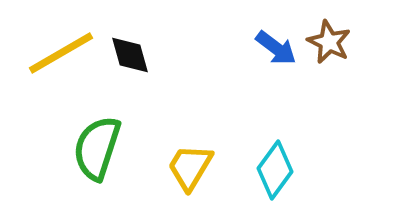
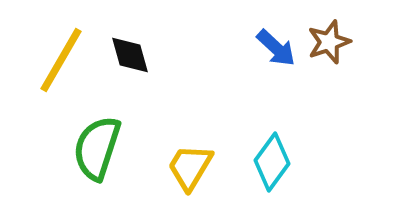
brown star: rotated 27 degrees clockwise
blue arrow: rotated 6 degrees clockwise
yellow line: moved 7 px down; rotated 30 degrees counterclockwise
cyan diamond: moved 3 px left, 8 px up
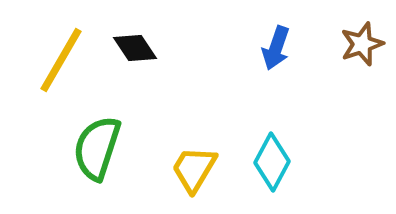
brown star: moved 33 px right, 2 px down
blue arrow: rotated 66 degrees clockwise
black diamond: moved 5 px right, 7 px up; rotated 18 degrees counterclockwise
cyan diamond: rotated 8 degrees counterclockwise
yellow trapezoid: moved 4 px right, 2 px down
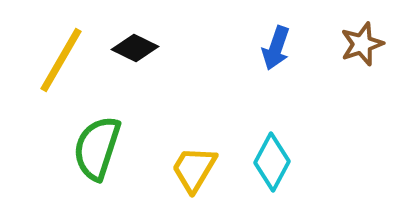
black diamond: rotated 30 degrees counterclockwise
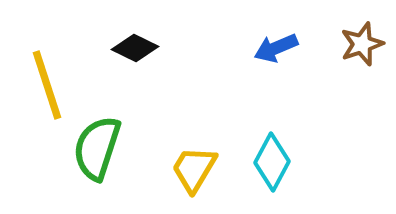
blue arrow: rotated 48 degrees clockwise
yellow line: moved 14 px left, 25 px down; rotated 48 degrees counterclockwise
